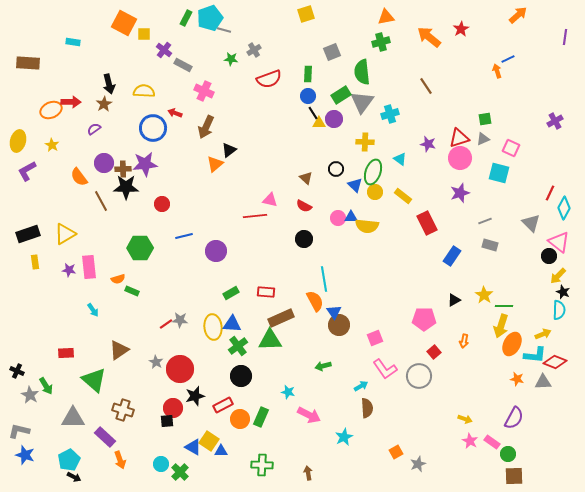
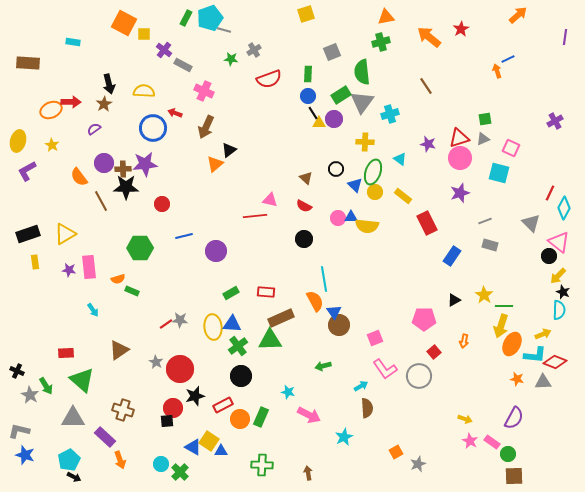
green triangle at (94, 380): moved 12 px left
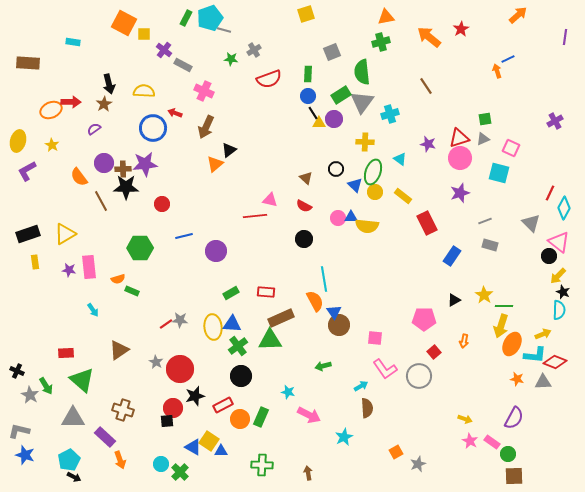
pink square at (375, 338): rotated 28 degrees clockwise
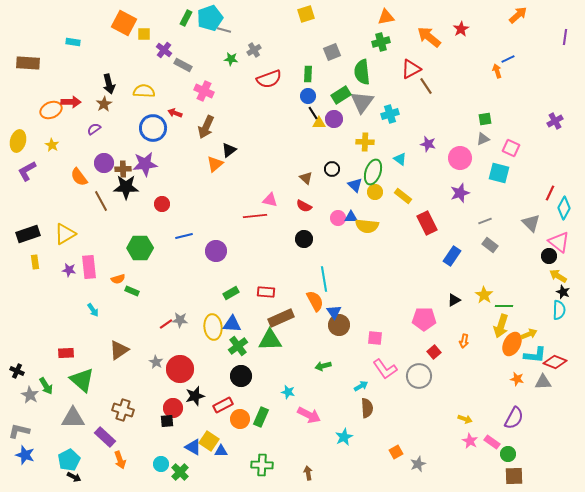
red triangle at (459, 138): moved 48 px left, 69 px up; rotated 10 degrees counterclockwise
black circle at (336, 169): moved 4 px left
gray rectangle at (490, 245): rotated 21 degrees clockwise
yellow arrow at (558, 276): rotated 78 degrees clockwise
yellow arrow at (543, 334): moved 14 px left
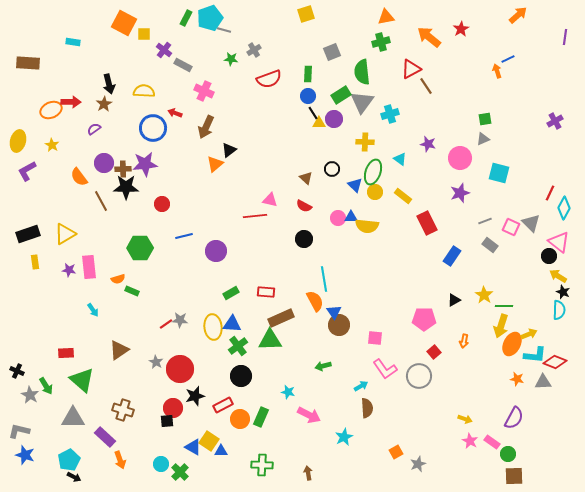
pink square at (511, 148): moved 79 px down
